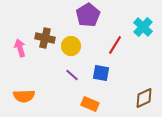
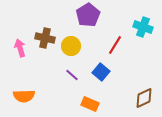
cyan cross: rotated 24 degrees counterclockwise
blue square: moved 1 px up; rotated 30 degrees clockwise
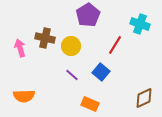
cyan cross: moved 3 px left, 3 px up
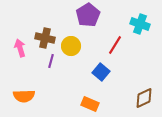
purple line: moved 21 px left, 14 px up; rotated 64 degrees clockwise
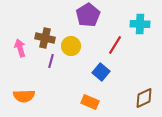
cyan cross: rotated 18 degrees counterclockwise
orange rectangle: moved 2 px up
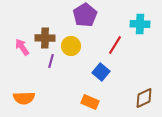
purple pentagon: moved 3 px left
brown cross: rotated 12 degrees counterclockwise
pink arrow: moved 2 px right, 1 px up; rotated 18 degrees counterclockwise
orange semicircle: moved 2 px down
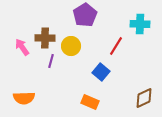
red line: moved 1 px right, 1 px down
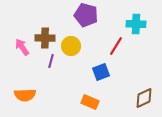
purple pentagon: moved 1 px right; rotated 25 degrees counterclockwise
cyan cross: moved 4 px left
blue square: rotated 30 degrees clockwise
orange semicircle: moved 1 px right, 3 px up
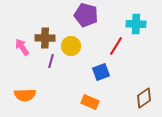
brown diamond: rotated 10 degrees counterclockwise
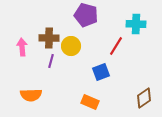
brown cross: moved 4 px right
pink arrow: rotated 30 degrees clockwise
orange semicircle: moved 6 px right
